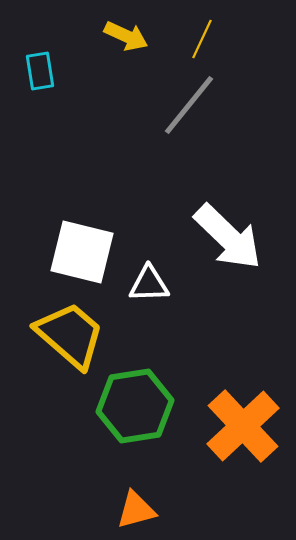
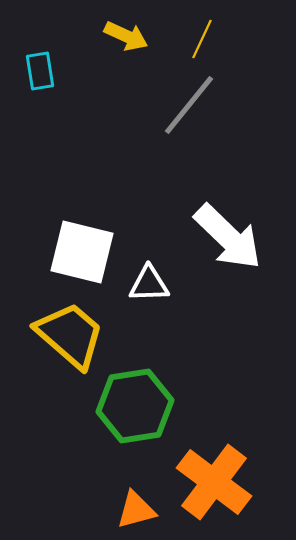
orange cross: moved 29 px left, 56 px down; rotated 10 degrees counterclockwise
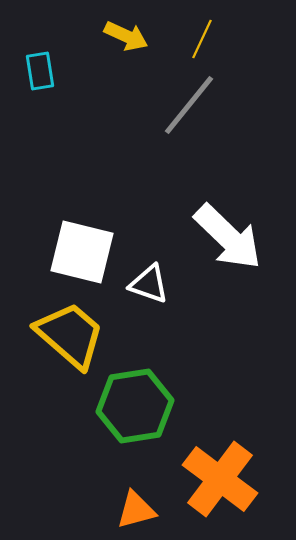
white triangle: rotated 21 degrees clockwise
orange cross: moved 6 px right, 3 px up
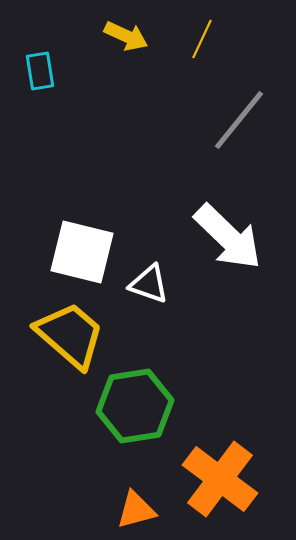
gray line: moved 50 px right, 15 px down
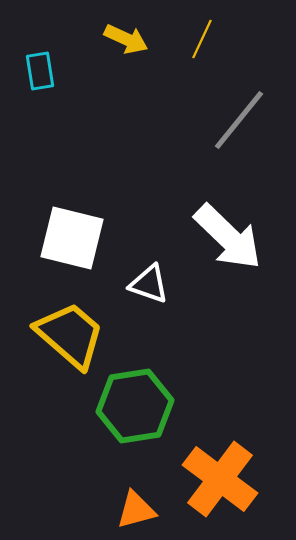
yellow arrow: moved 3 px down
white square: moved 10 px left, 14 px up
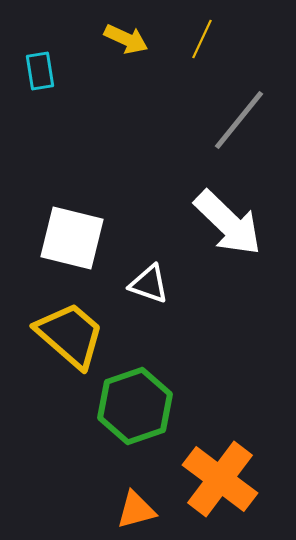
white arrow: moved 14 px up
green hexagon: rotated 10 degrees counterclockwise
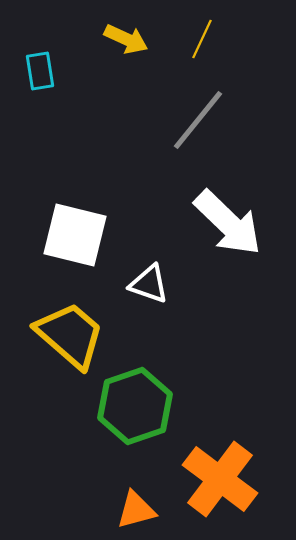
gray line: moved 41 px left
white square: moved 3 px right, 3 px up
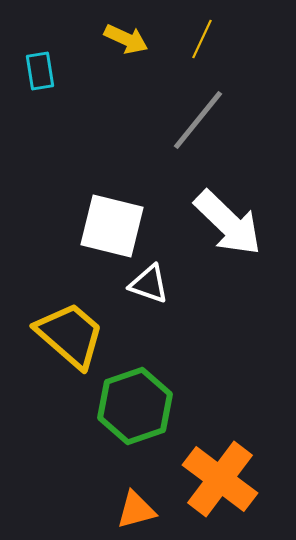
white square: moved 37 px right, 9 px up
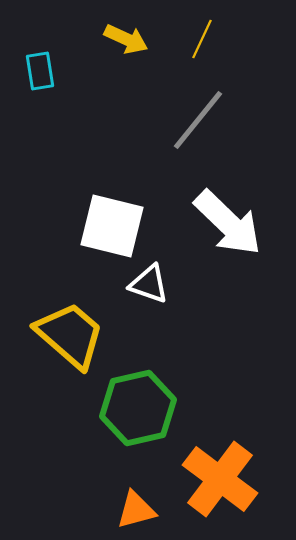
green hexagon: moved 3 px right, 2 px down; rotated 6 degrees clockwise
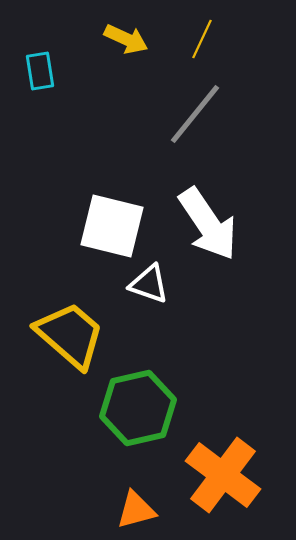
gray line: moved 3 px left, 6 px up
white arrow: moved 20 px left, 1 px down; rotated 12 degrees clockwise
orange cross: moved 3 px right, 4 px up
